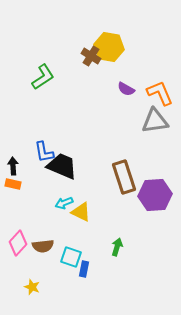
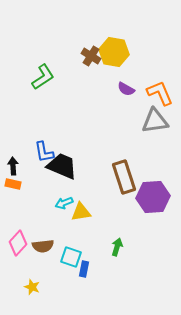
yellow hexagon: moved 5 px right, 5 px down
purple hexagon: moved 2 px left, 2 px down
yellow triangle: rotated 35 degrees counterclockwise
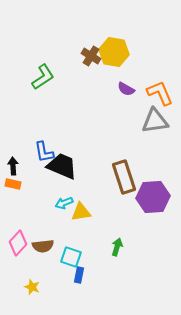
blue rectangle: moved 5 px left, 6 px down
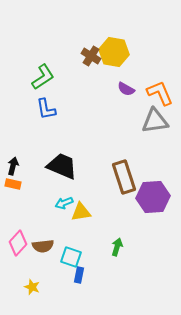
blue L-shape: moved 2 px right, 43 px up
black arrow: rotated 18 degrees clockwise
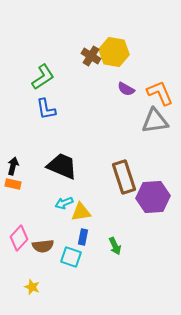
pink diamond: moved 1 px right, 5 px up
green arrow: moved 2 px left, 1 px up; rotated 138 degrees clockwise
blue rectangle: moved 4 px right, 38 px up
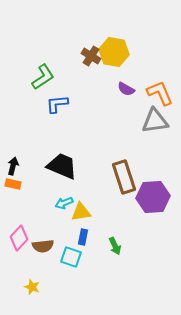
blue L-shape: moved 11 px right, 5 px up; rotated 95 degrees clockwise
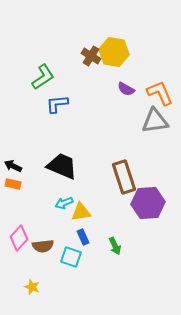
black arrow: rotated 78 degrees counterclockwise
purple hexagon: moved 5 px left, 6 px down
blue rectangle: rotated 35 degrees counterclockwise
